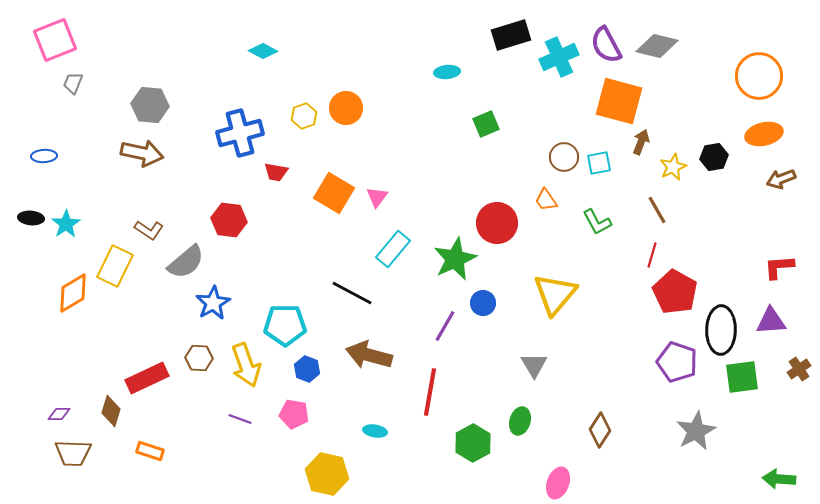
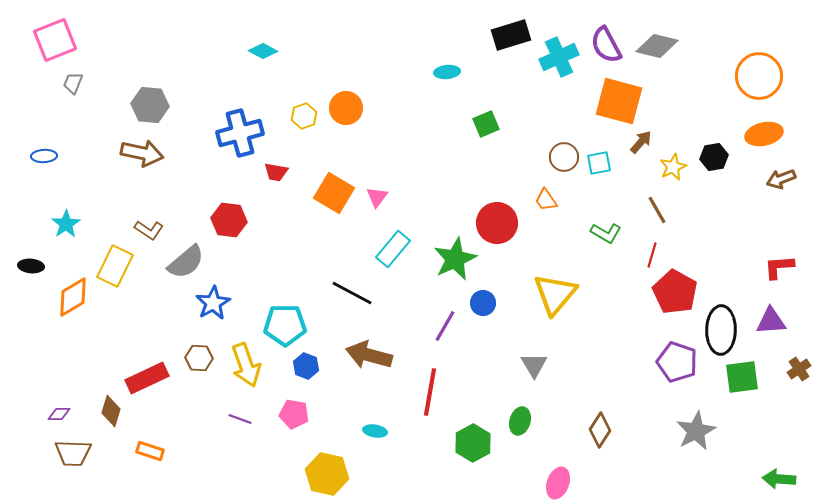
brown arrow at (641, 142): rotated 20 degrees clockwise
black ellipse at (31, 218): moved 48 px down
green L-shape at (597, 222): moved 9 px right, 11 px down; rotated 32 degrees counterclockwise
orange diamond at (73, 293): moved 4 px down
blue hexagon at (307, 369): moved 1 px left, 3 px up
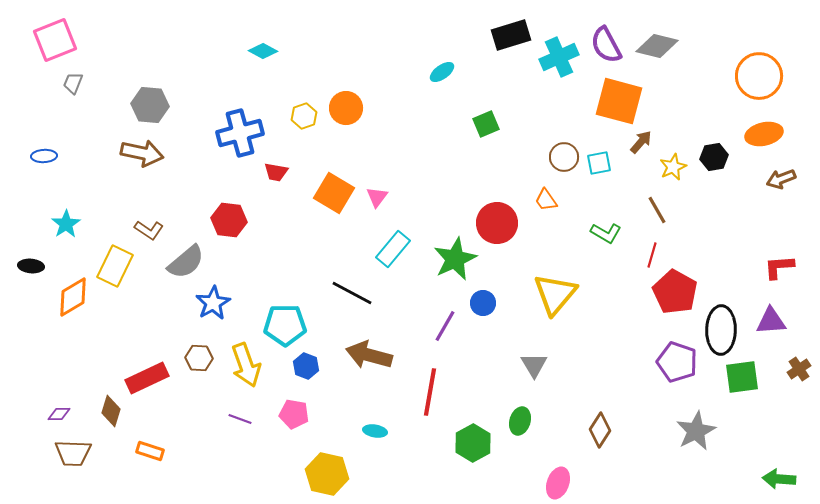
cyan ellipse at (447, 72): moved 5 px left; rotated 30 degrees counterclockwise
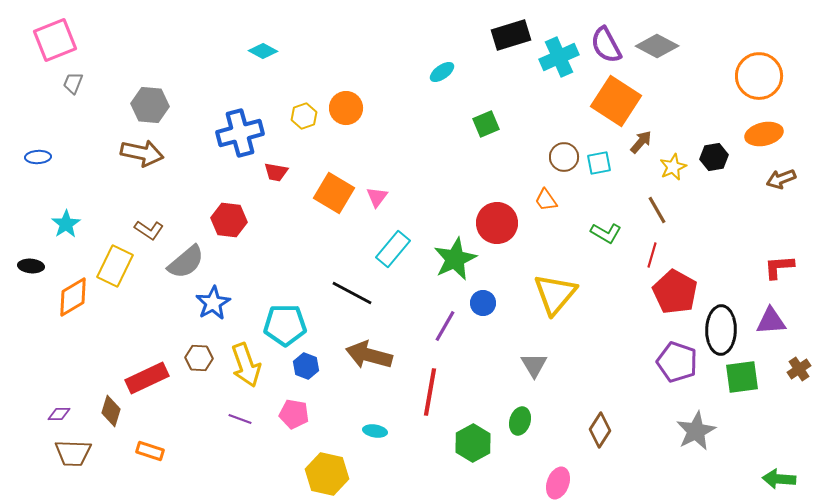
gray diamond at (657, 46): rotated 15 degrees clockwise
orange square at (619, 101): moved 3 px left; rotated 18 degrees clockwise
blue ellipse at (44, 156): moved 6 px left, 1 px down
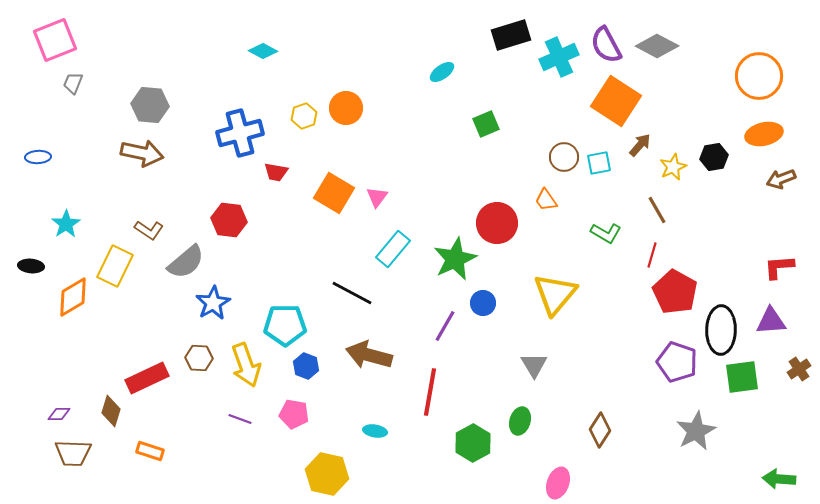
brown arrow at (641, 142): moved 1 px left, 3 px down
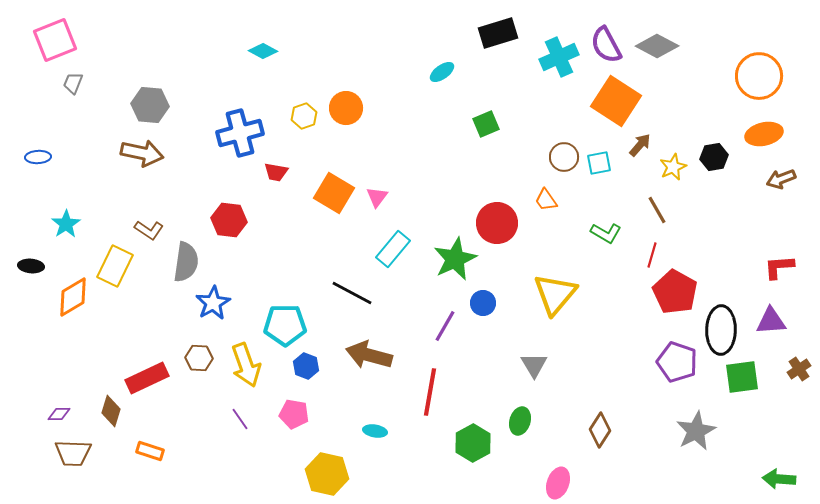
black rectangle at (511, 35): moved 13 px left, 2 px up
gray semicircle at (186, 262): rotated 42 degrees counterclockwise
purple line at (240, 419): rotated 35 degrees clockwise
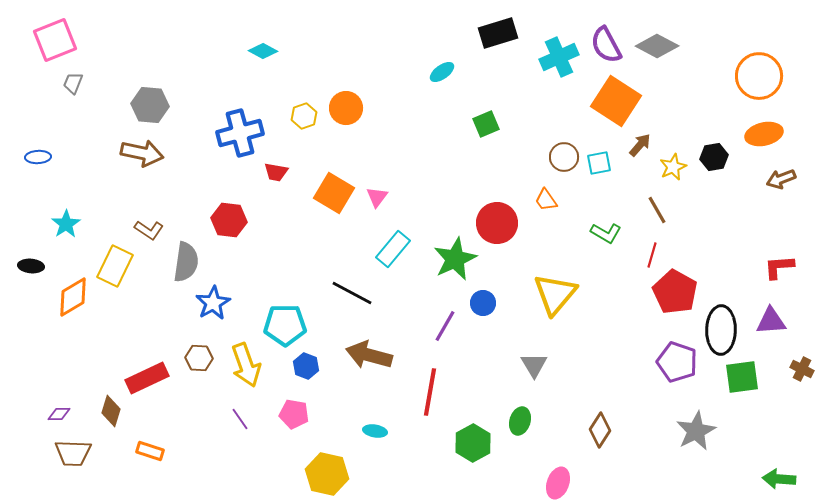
brown cross at (799, 369): moved 3 px right; rotated 30 degrees counterclockwise
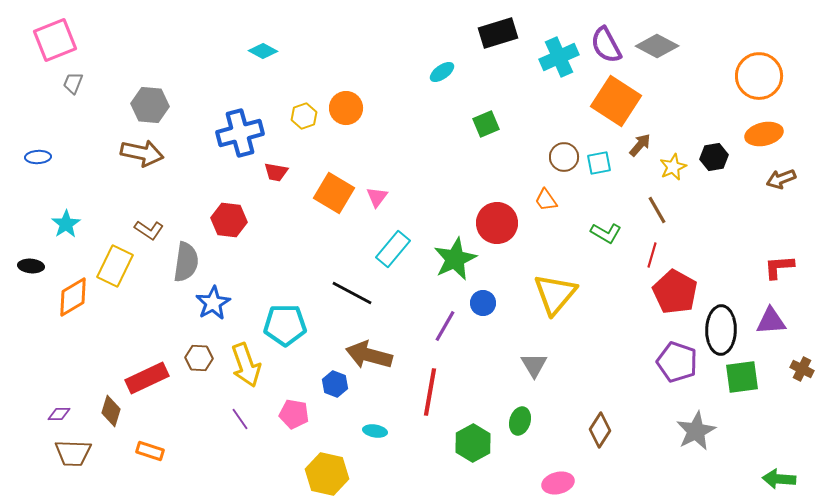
blue hexagon at (306, 366): moved 29 px right, 18 px down
pink ellipse at (558, 483): rotated 56 degrees clockwise
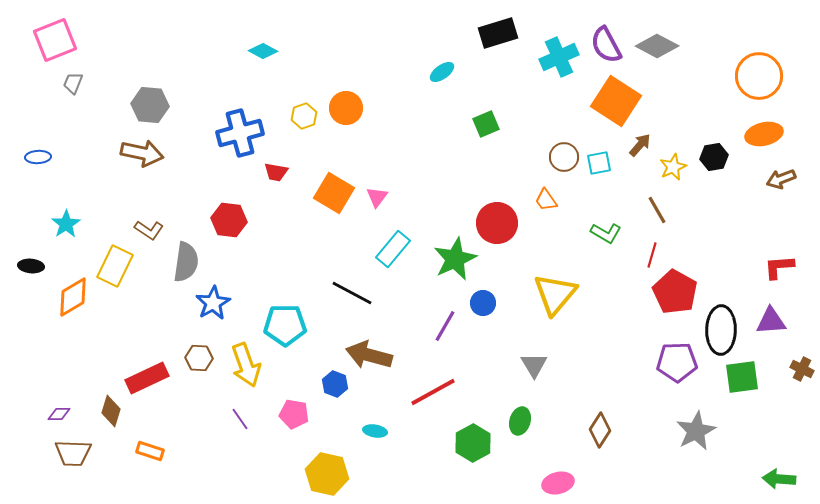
purple pentagon at (677, 362): rotated 21 degrees counterclockwise
red line at (430, 392): moved 3 px right; rotated 51 degrees clockwise
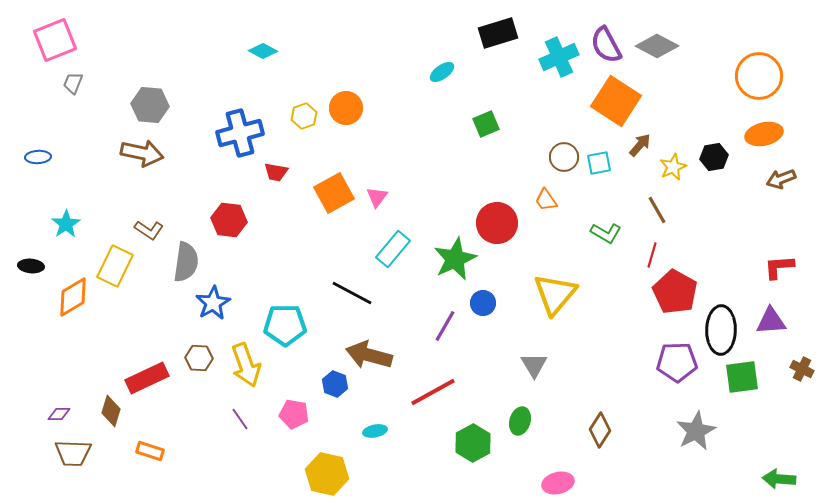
orange square at (334, 193): rotated 30 degrees clockwise
cyan ellipse at (375, 431): rotated 20 degrees counterclockwise
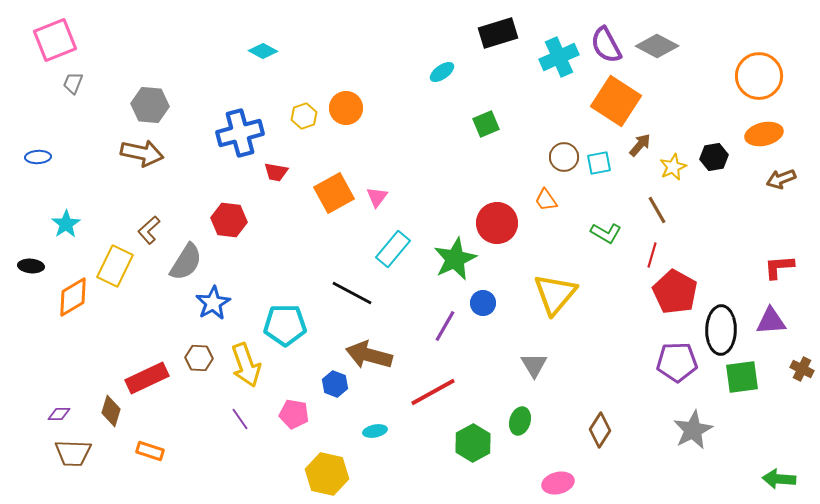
brown L-shape at (149, 230): rotated 104 degrees clockwise
gray semicircle at (186, 262): rotated 24 degrees clockwise
gray star at (696, 431): moved 3 px left, 1 px up
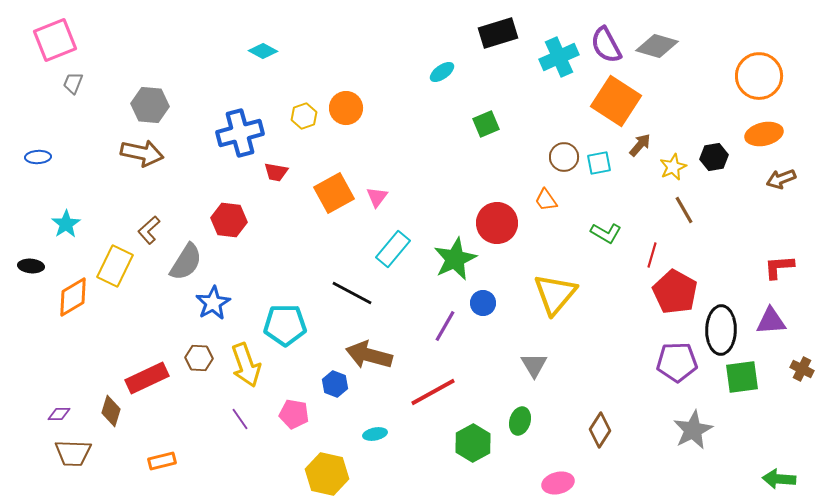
gray diamond at (657, 46): rotated 12 degrees counterclockwise
brown line at (657, 210): moved 27 px right
cyan ellipse at (375, 431): moved 3 px down
orange rectangle at (150, 451): moved 12 px right, 10 px down; rotated 32 degrees counterclockwise
